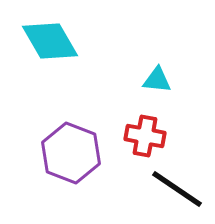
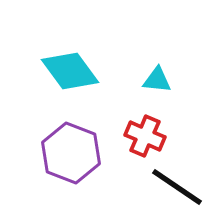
cyan diamond: moved 20 px right, 30 px down; rotated 6 degrees counterclockwise
red cross: rotated 12 degrees clockwise
black line: moved 2 px up
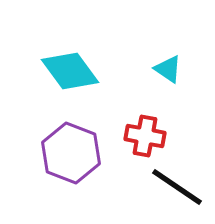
cyan triangle: moved 11 px right, 11 px up; rotated 28 degrees clockwise
red cross: rotated 12 degrees counterclockwise
